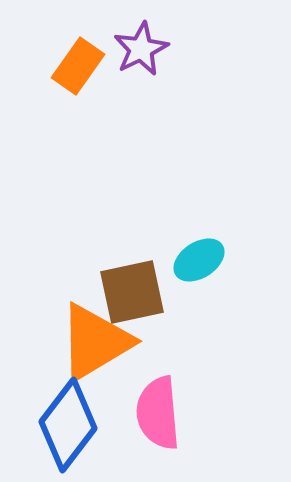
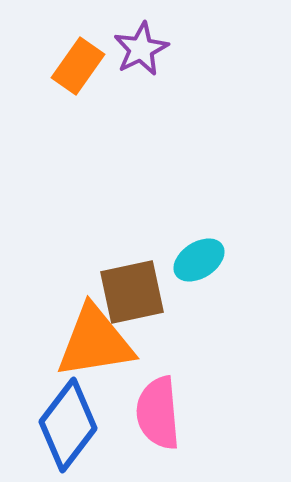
orange triangle: rotated 22 degrees clockwise
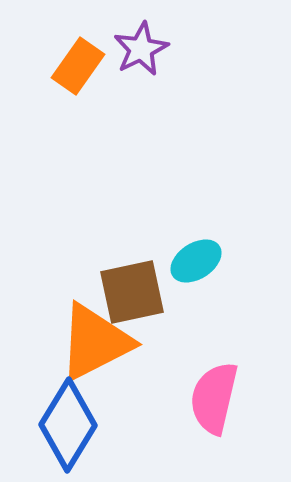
cyan ellipse: moved 3 px left, 1 px down
orange triangle: rotated 18 degrees counterclockwise
pink semicircle: moved 56 px right, 15 px up; rotated 18 degrees clockwise
blue diamond: rotated 6 degrees counterclockwise
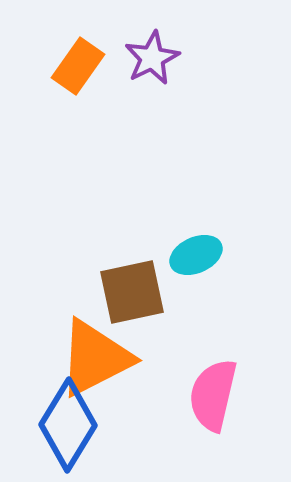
purple star: moved 11 px right, 9 px down
cyan ellipse: moved 6 px up; rotated 9 degrees clockwise
orange triangle: moved 16 px down
pink semicircle: moved 1 px left, 3 px up
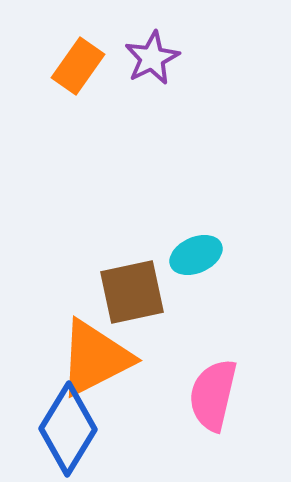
blue diamond: moved 4 px down
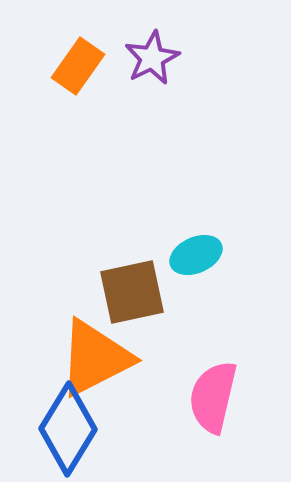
pink semicircle: moved 2 px down
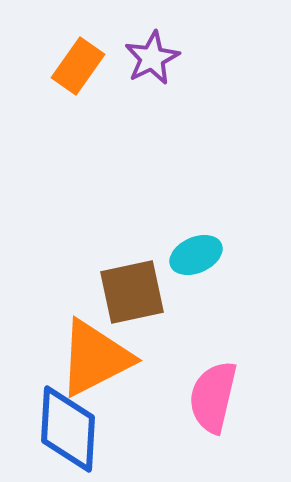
blue diamond: rotated 28 degrees counterclockwise
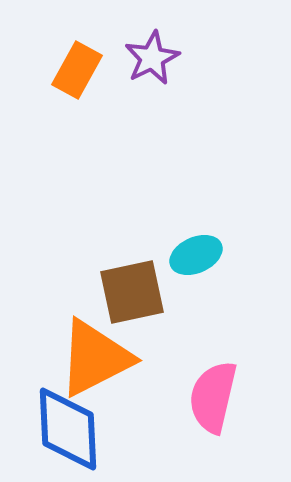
orange rectangle: moved 1 px left, 4 px down; rotated 6 degrees counterclockwise
blue diamond: rotated 6 degrees counterclockwise
